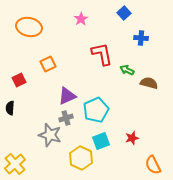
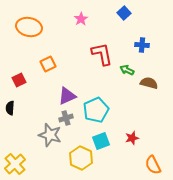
blue cross: moved 1 px right, 7 px down
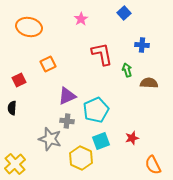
green arrow: rotated 48 degrees clockwise
brown semicircle: rotated 12 degrees counterclockwise
black semicircle: moved 2 px right
gray cross: moved 1 px right, 3 px down; rotated 24 degrees clockwise
gray star: moved 4 px down
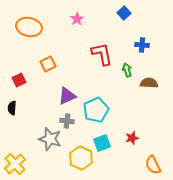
pink star: moved 4 px left
cyan square: moved 1 px right, 2 px down
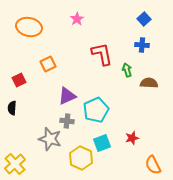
blue square: moved 20 px right, 6 px down
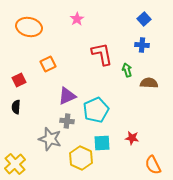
black semicircle: moved 4 px right, 1 px up
red star: rotated 24 degrees clockwise
cyan square: rotated 18 degrees clockwise
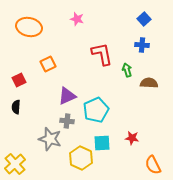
pink star: rotated 24 degrees counterclockwise
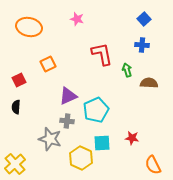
purple triangle: moved 1 px right
